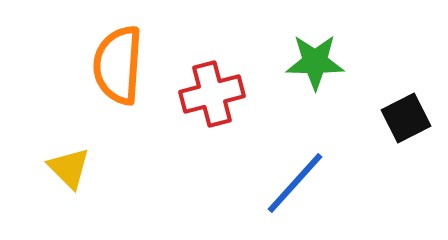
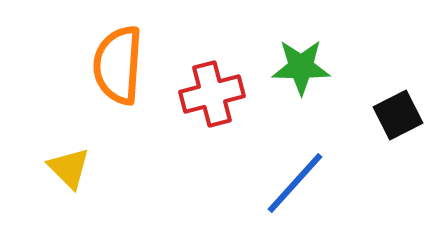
green star: moved 14 px left, 5 px down
black square: moved 8 px left, 3 px up
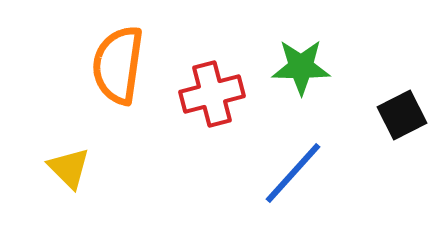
orange semicircle: rotated 4 degrees clockwise
black square: moved 4 px right
blue line: moved 2 px left, 10 px up
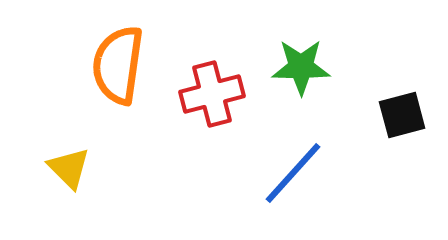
black square: rotated 12 degrees clockwise
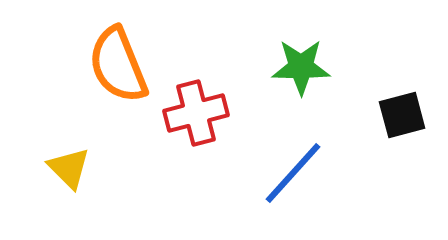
orange semicircle: rotated 30 degrees counterclockwise
red cross: moved 16 px left, 19 px down
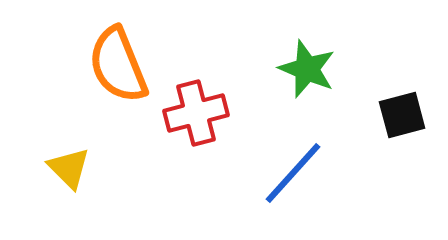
green star: moved 6 px right, 2 px down; rotated 22 degrees clockwise
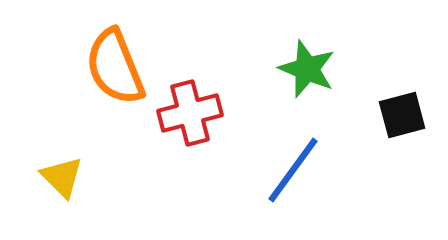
orange semicircle: moved 3 px left, 2 px down
red cross: moved 6 px left
yellow triangle: moved 7 px left, 9 px down
blue line: moved 3 px up; rotated 6 degrees counterclockwise
